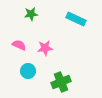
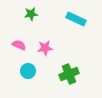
green cross: moved 8 px right, 8 px up
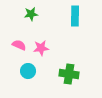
cyan rectangle: moved 1 px left, 3 px up; rotated 66 degrees clockwise
pink star: moved 4 px left
green cross: rotated 30 degrees clockwise
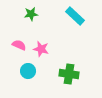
cyan rectangle: rotated 48 degrees counterclockwise
pink star: moved 1 px down; rotated 21 degrees clockwise
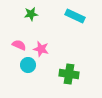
cyan rectangle: rotated 18 degrees counterclockwise
cyan circle: moved 6 px up
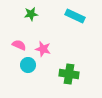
pink star: moved 2 px right
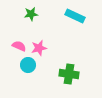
pink semicircle: moved 1 px down
pink star: moved 4 px left, 1 px up; rotated 28 degrees counterclockwise
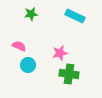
pink star: moved 21 px right, 5 px down
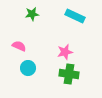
green star: moved 1 px right
pink star: moved 5 px right, 1 px up
cyan circle: moved 3 px down
